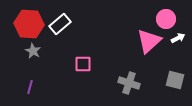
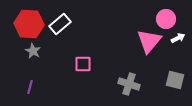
pink triangle: rotated 8 degrees counterclockwise
gray cross: moved 1 px down
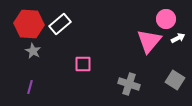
gray square: rotated 18 degrees clockwise
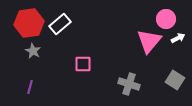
red hexagon: moved 1 px up; rotated 12 degrees counterclockwise
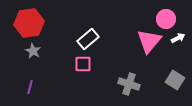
white rectangle: moved 28 px right, 15 px down
